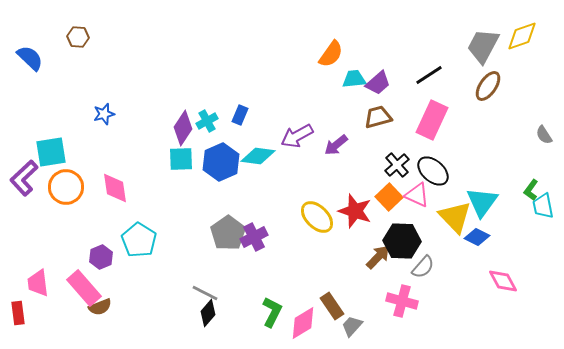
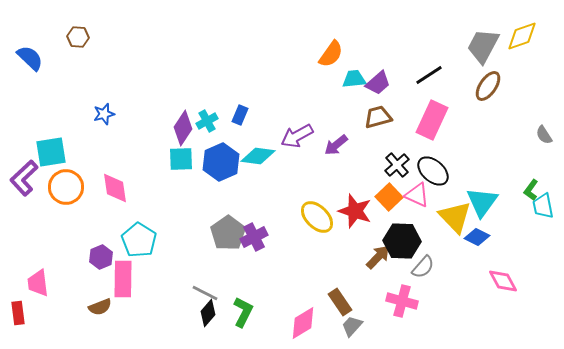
pink rectangle at (84, 288): moved 39 px right, 9 px up; rotated 42 degrees clockwise
brown rectangle at (332, 306): moved 8 px right, 4 px up
green L-shape at (272, 312): moved 29 px left
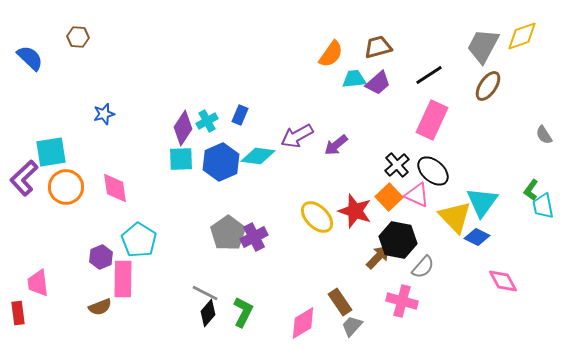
brown trapezoid at (378, 117): moved 70 px up
black hexagon at (402, 241): moved 4 px left, 1 px up; rotated 9 degrees clockwise
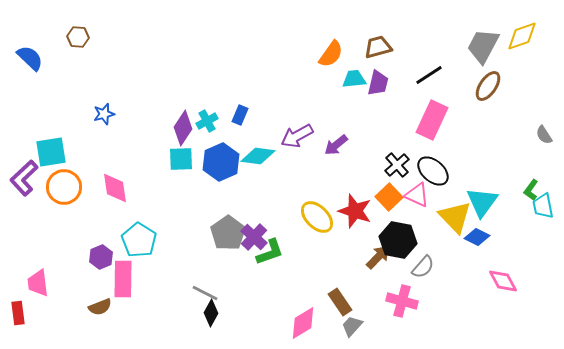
purple trapezoid at (378, 83): rotated 36 degrees counterclockwise
orange circle at (66, 187): moved 2 px left
purple cross at (254, 237): rotated 20 degrees counterclockwise
green L-shape at (243, 312): moved 27 px right, 60 px up; rotated 44 degrees clockwise
black diamond at (208, 313): moved 3 px right; rotated 12 degrees counterclockwise
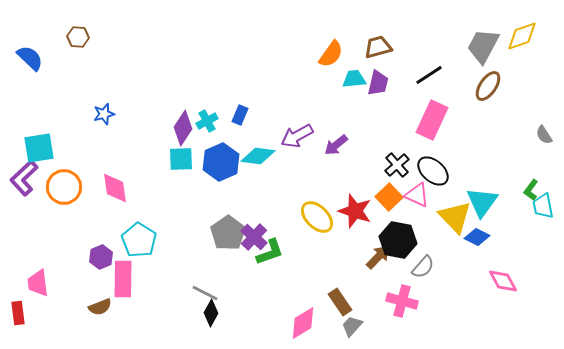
cyan square at (51, 152): moved 12 px left, 4 px up
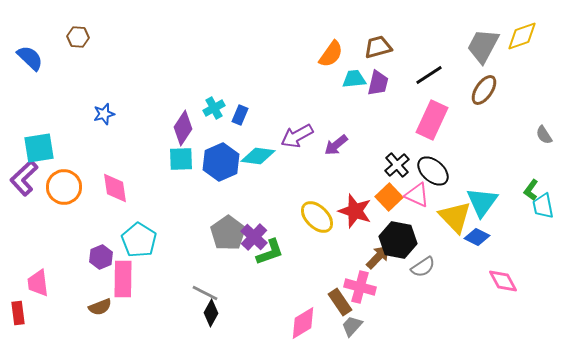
brown ellipse at (488, 86): moved 4 px left, 4 px down
cyan cross at (207, 121): moved 7 px right, 13 px up
gray semicircle at (423, 267): rotated 15 degrees clockwise
pink cross at (402, 301): moved 42 px left, 14 px up
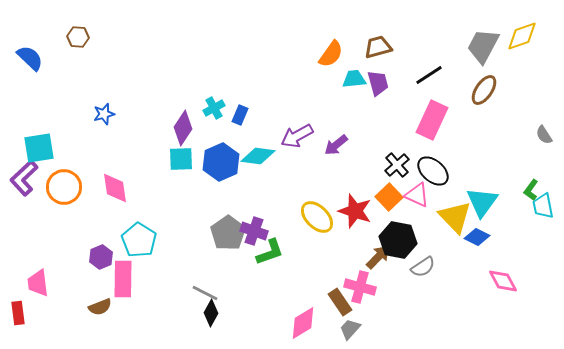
purple trapezoid at (378, 83): rotated 28 degrees counterclockwise
purple cross at (254, 237): moved 6 px up; rotated 24 degrees counterclockwise
gray trapezoid at (352, 326): moved 2 px left, 3 px down
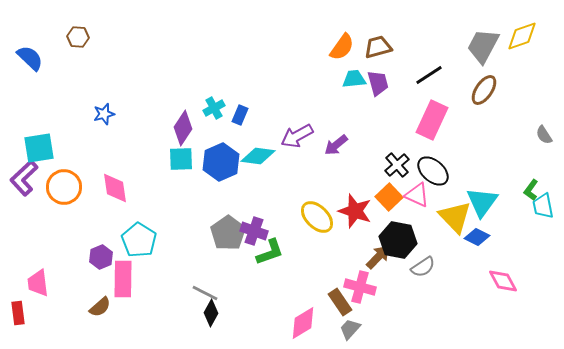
orange semicircle at (331, 54): moved 11 px right, 7 px up
brown semicircle at (100, 307): rotated 20 degrees counterclockwise
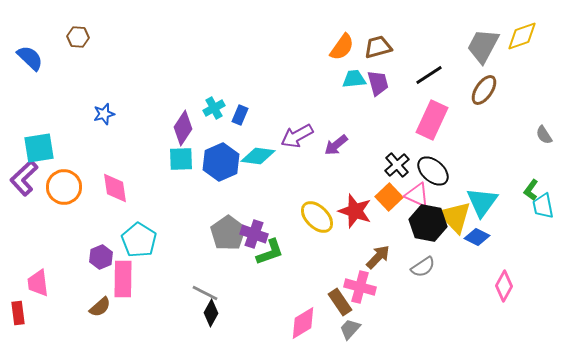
purple cross at (254, 231): moved 3 px down
black hexagon at (398, 240): moved 30 px right, 17 px up
pink diamond at (503, 281): moved 1 px right, 5 px down; rotated 56 degrees clockwise
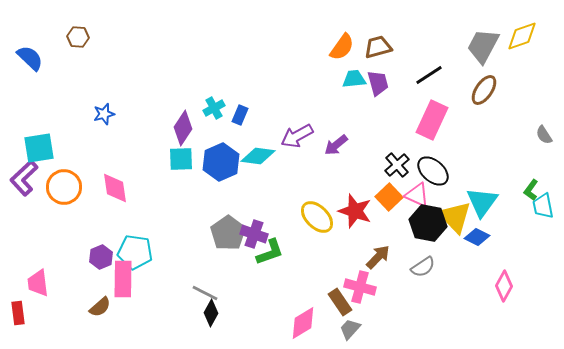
cyan pentagon at (139, 240): moved 4 px left, 12 px down; rotated 24 degrees counterclockwise
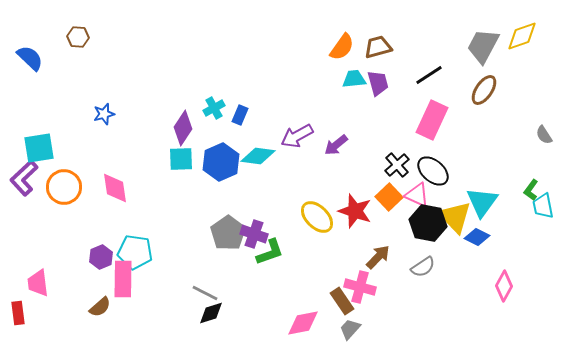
brown rectangle at (340, 302): moved 2 px right, 1 px up
black diamond at (211, 313): rotated 44 degrees clockwise
pink diamond at (303, 323): rotated 20 degrees clockwise
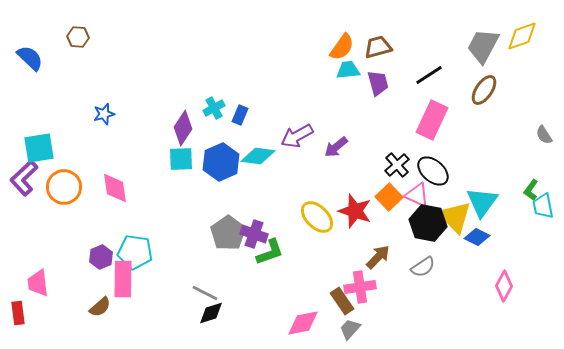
cyan trapezoid at (354, 79): moved 6 px left, 9 px up
purple arrow at (336, 145): moved 2 px down
pink cross at (360, 287): rotated 24 degrees counterclockwise
